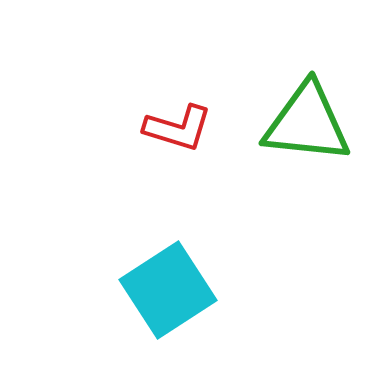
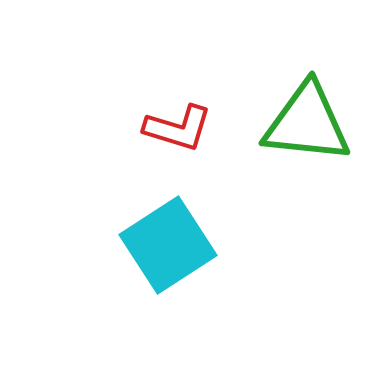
cyan square: moved 45 px up
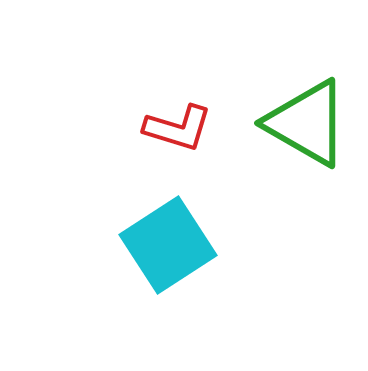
green triangle: rotated 24 degrees clockwise
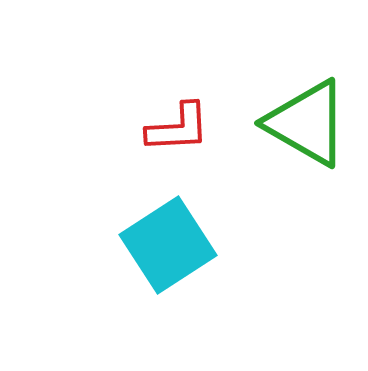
red L-shape: rotated 20 degrees counterclockwise
